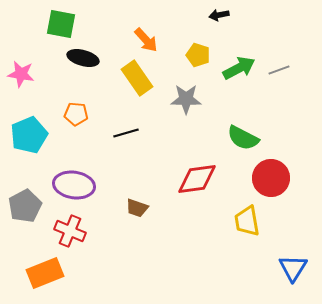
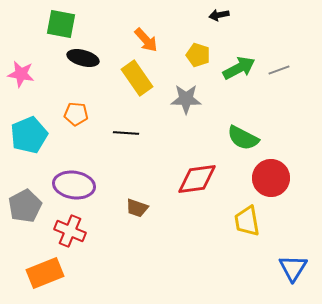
black line: rotated 20 degrees clockwise
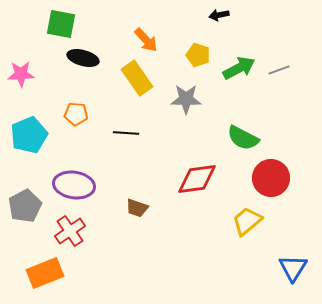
pink star: rotated 12 degrees counterclockwise
yellow trapezoid: rotated 60 degrees clockwise
red cross: rotated 32 degrees clockwise
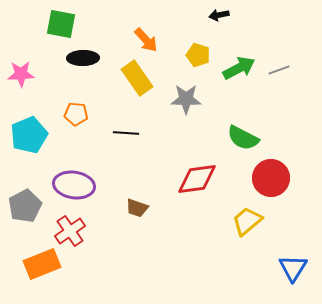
black ellipse: rotated 16 degrees counterclockwise
orange rectangle: moved 3 px left, 9 px up
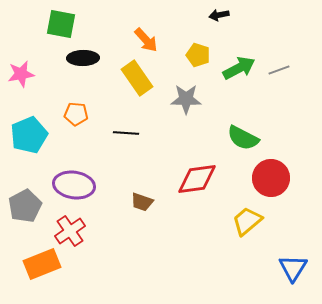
pink star: rotated 8 degrees counterclockwise
brown trapezoid: moved 5 px right, 6 px up
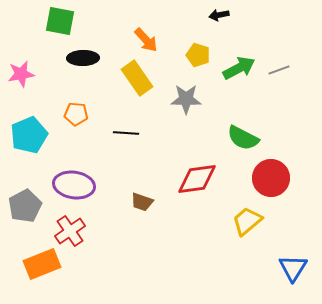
green square: moved 1 px left, 3 px up
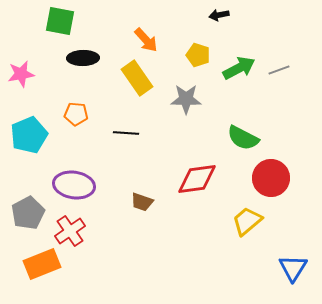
gray pentagon: moved 3 px right, 7 px down
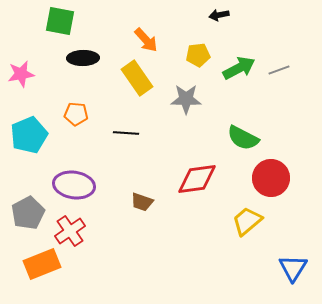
yellow pentagon: rotated 25 degrees counterclockwise
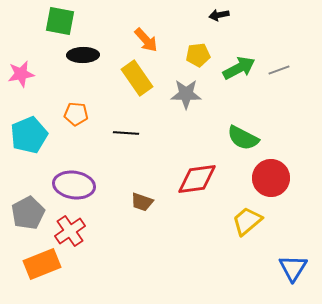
black ellipse: moved 3 px up
gray star: moved 5 px up
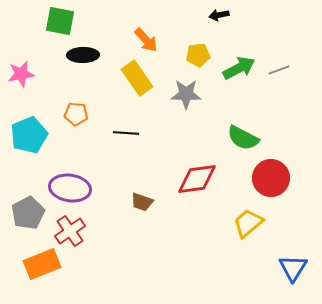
purple ellipse: moved 4 px left, 3 px down
yellow trapezoid: moved 1 px right, 2 px down
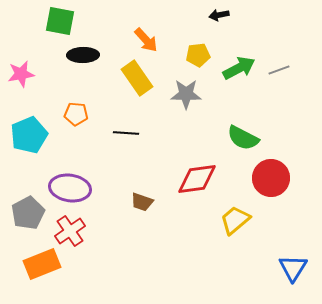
yellow trapezoid: moved 13 px left, 3 px up
